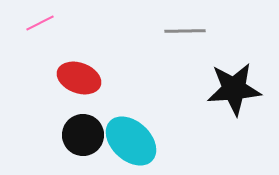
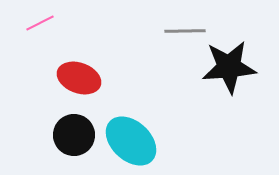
black star: moved 5 px left, 22 px up
black circle: moved 9 px left
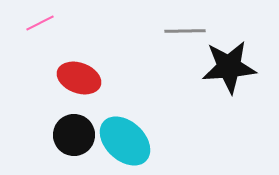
cyan ellipse: moved 6 px left
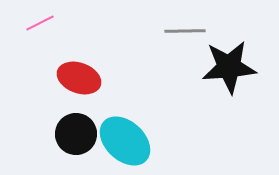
black circle: moved 2 px right, 1 px up
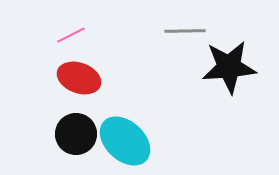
pink line: moved 31 px right, 12 px down
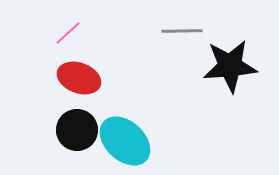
gray line: moved 3 px left
pink line: moved 3 px left, 2 px up; rotated 16 degrees counterclockwise
black star: moved 1 px right, 1 px up
black circle: moved 1 px right, 4 px up
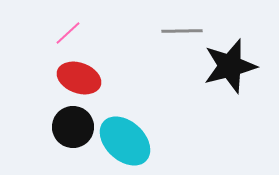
black star: rotated 10 degrees counterclockwise
black circle: moved 4 px left, 3 px up
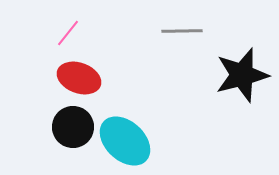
pink line: rotated 8 degrees counterclockwise
black star: moved 12 px right, 9 px down
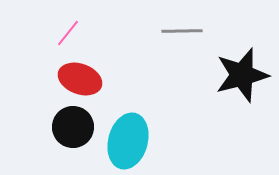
red ellipse: moved 1 px right, 1 px down
cyan ellipse: moved 3 px right; rotated 62 degrees clockwise
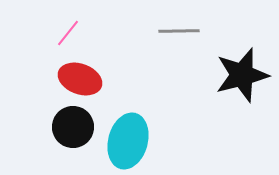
gray line: moved 3 px left
